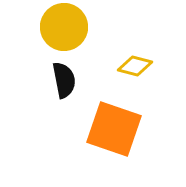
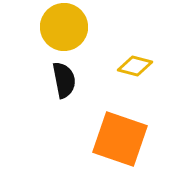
orange square: moved 6 px right, 10 px down
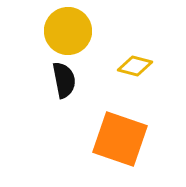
yellow circle: moved 4 px right, 4 px down
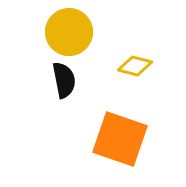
yellow circle: moved 1 px right, 1 px down
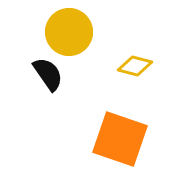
black semicircle: moved 16 px left, 6 px up; rotated 24 degrees counterclockwise
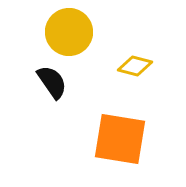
black semicircle: moved 4 px right, 8 px down
orange square: rotated 10 degrees counterclockwise
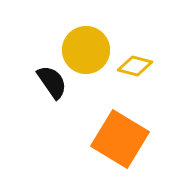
yellow circle: moved 17 px right, 18 px down
orange square: rotated 22 degrees clockwise
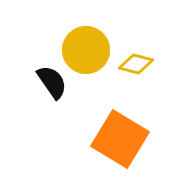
yellow diamond: moved 1 px right, 2 px up
